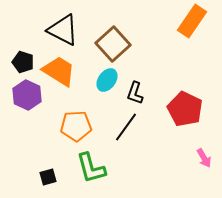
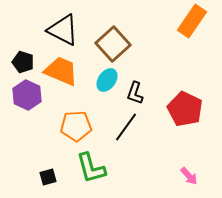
orange trapezoid: moved 2 px right; rotated 9 degrees counterclockwise
pink arrow: moved 15 px left, 18 px down; rotated 12 degrees counterclockwise
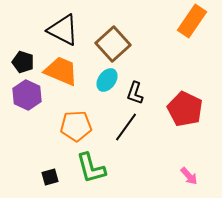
black square: moved 2 px right
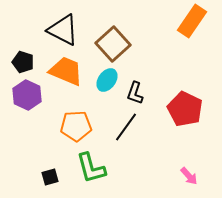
orange trapezoid: moved 5 px right
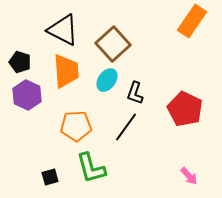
black pentagon: moved 3 px left
orange trapezoid: rotated 63 degrees clockwise
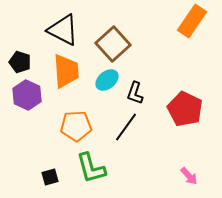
cyan ellipse: rotated 15 degrees clockwise
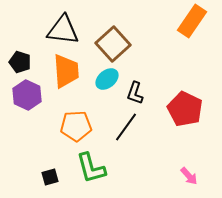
black triangle: rotated 20 degrees counterclockwise
cyan ellipse: moved 1 px up
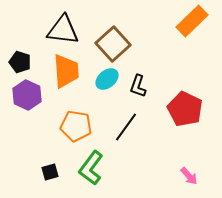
orange rectangle: rotated 12 degrees clockwise
black L-shape: moved 3 px right, 7 px up
orange pentagon: rotated 12 degrees clockwise
green L-shape: rotated 52 degrees clockwise
black square: moved 5 px up
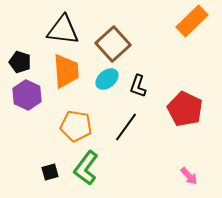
green L-shape: moved 5 px left
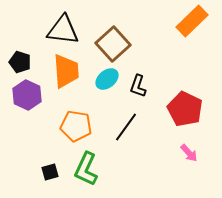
green L-shape: moved 1 px down; rotated 12 degrees counterclockwise
pink arrow: moved 23 px up
